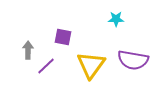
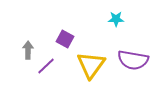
purple square: moved 2 px right, 2 px down; rotated 18 degrees clockwise
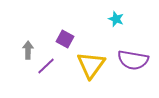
cyan star: rotated 21 degrees clockwise
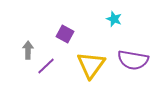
cyan star: moved 2 px left
purple square: moved 5 px up
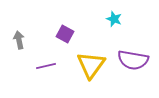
gray arrow: moved 9 px left, 10 px up; rotated 12 degrees counterclockwise
purple line: rotated 30 degrees clockwise
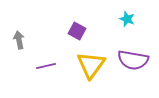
cyan star: moved 13 px right
purple square: moved 12 px right, 3 px up
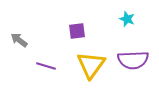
purple square: rotated 36 degrees counterclockwise
gray arrow: rotated 42 degrees counterclockwise
purple semicircle: rotated 12 degrees counterclockwise
purple line: rotated 30 degrees clockwise
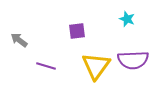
yellow triangle: moved 5 px right, 1 px down
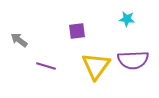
cyan star: rotated 14 degrees counterclockwise
